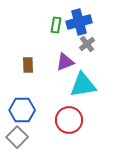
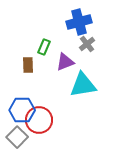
green rectangle: moved 12 px left, 22 px down; rotated 14 degrees clockwise
red circle: moved 30 px left
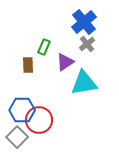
blue cross: moved 5 px right; rotated 25 degrees counterclockwise
purple triangle: rotated 12 degrees counterclockwise
cyan triangle: moved 1 px right, 2 px up
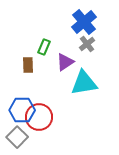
red circle: moved 3 px up
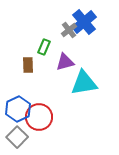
gray cross: moved 18 px left, 14 px up
purple triangle: rotated 18 degrees clockwise
blue hexagon: moved 4 px left, 1 px up; rotated 25 degrees counterclockwise
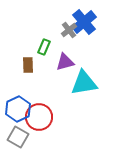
gray square: moved 1 px right; rotated 15 degrees counterclockwise
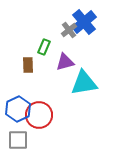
red circle: moved 2 px up
gray square: moved 3 px down; rotated 30 degrees counterclockwise
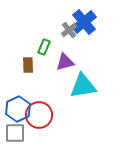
cyan triangle: moved 1 px left, 3 px down
gray square: moved 3 px left, 7 px up
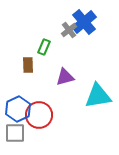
purple triangle: moved 15 px down
cyan triangle: moved 15 px right, 10 px down
